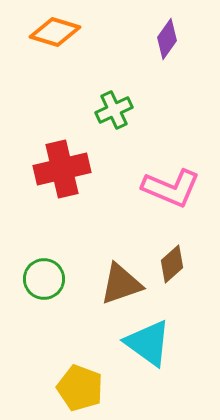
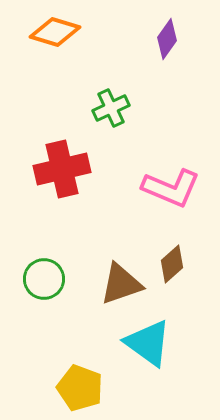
green cross: moved 3 px left, 2 px up
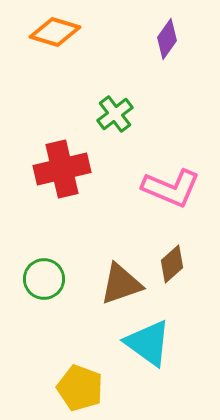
green cross: moved 4 px right, 6 px down; rotated 12 degrees counterclockwise
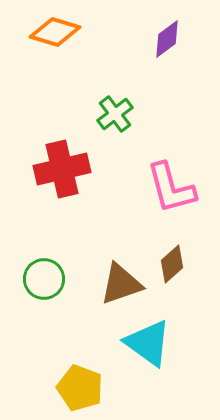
purple diamond: rotated 18 degrees clockwise
pink L-shape: rotated 52 degrees clockwise
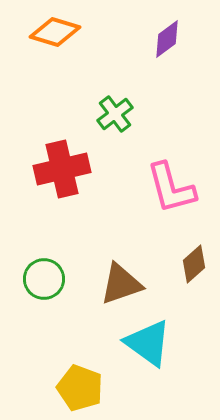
brown diamond: moved 22 px right
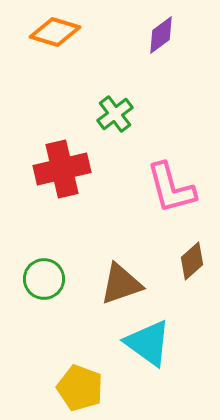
purple diamond: moved 6 px left, 4 px up
brown diamond: moved 2 px left, 3 px up
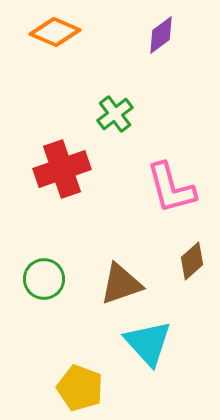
orange diamond: rotated 6 degrees clockwise
red cross: rotated 6 degrees counterclockwise
cyan triangle: rotated 12 degrees clockwise
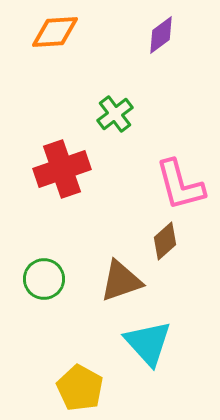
orange diamond: rotated 27 degrees counterclockwise
pink L-shape: moved 9 px right, 3 px up
brown diamond: moved 27 px left, 20 px up
brown triangle: moved 3 px up
yellow pentagon: rotated 9 degrees clockwise
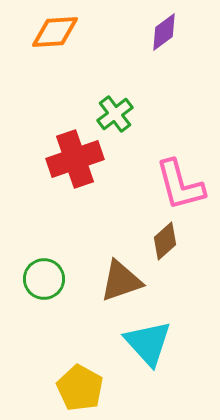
purple diamond: moved 3 px right, 3 px up
red cross: moved 13 px right, 10 px up
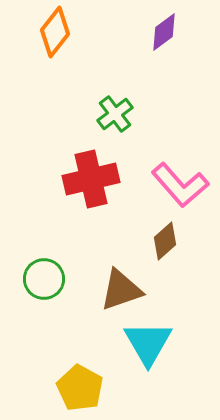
orange diamond: rotated 48 degrees counterclockwise
red cross: moved 16 px right, 20 px down; rotated 6 degrees clockwise
pink L-shape: rotated 26 degrees counterclockwise
brown triangle: moved 9 px down
cyan triangle: rotated 12 degrees clockwise
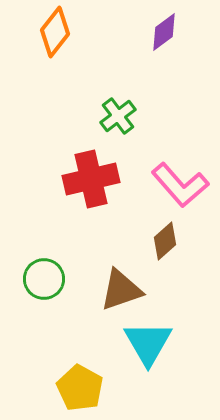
green cross: moved 3 px right, 2 px down
